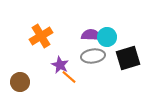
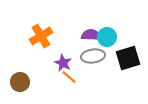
purple star: moved 3 px right, 2 px up
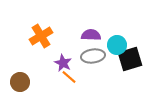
cyan circle: moved 10 px right, 8 px down
black square: moved 2 px right, 1 px down
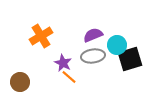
purple semicircle: moved 2 px right; rotated 24 degrees counterclockwise
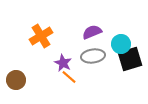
purple semicircle: moved 1 px left, 3 px up
cyan circle: moved 4 px right, 1 px up
brown circle: moved 4 px left, 2 px up
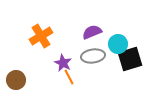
cyan circle: moved 3 px left
orange line: rotated 21 degrees clockwise
